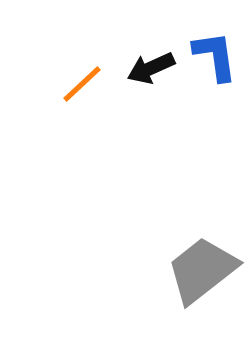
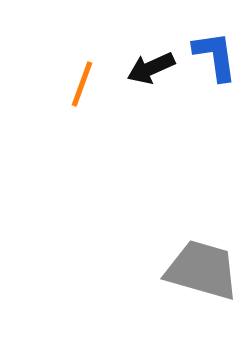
orange line: rotated 27 degrees counterclockwise
gray trapezoid: rotated 54 degrees clockwise
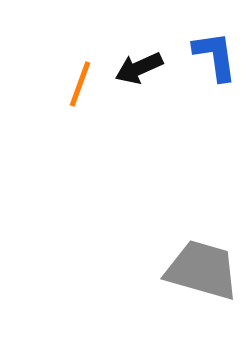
black arrow: moved 12 px left
orange line: moved 2 px left
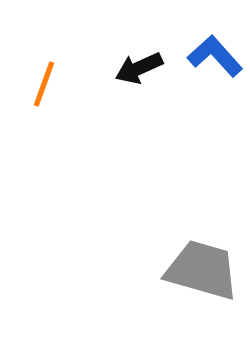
blue L-shape: rotated 34 degrees counterclockwise
orange line: moved 36 px left
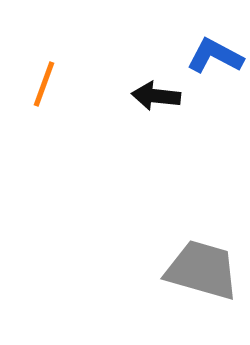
blue L-shape: rotated 20 degrees counterclockwise
black arrow: moved 17 px right, 28 px down; rotated 30 degrees clockwise
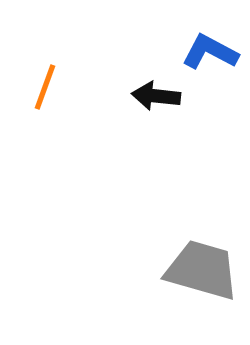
blue L-shape: moved 5 px left, 4 px up
orange line: moved 1 px right, 3 px down
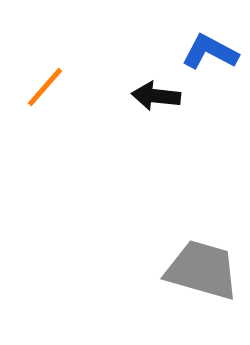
orange line: rotated 21 degrees clockwise
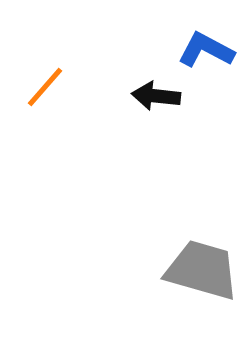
blue L-shape: moved 4 px left, 2 px up
